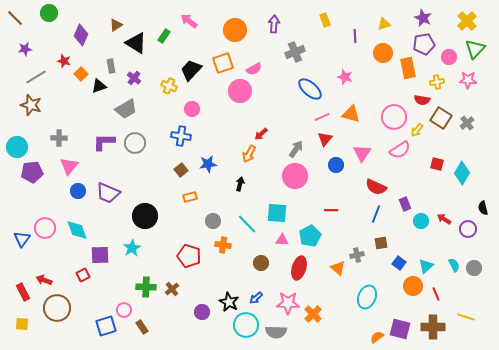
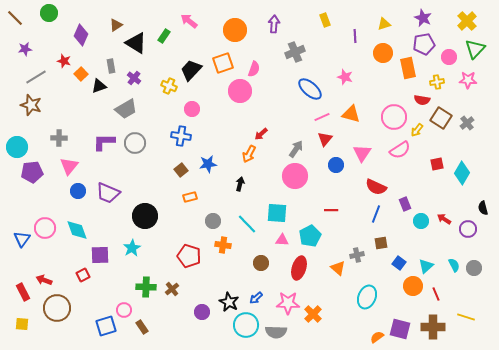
pink semicircle at (254, 69): rotated 42 degrees counterclockwise
red square at (437, 164): rotated 24 degrees counterclockwise
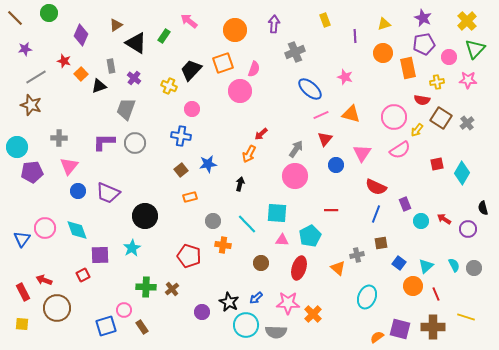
gray trapezoid at (126, 109): rotated 140 degrees clockwise
pink line at (322, 117): moved 1 px left, 2 px up
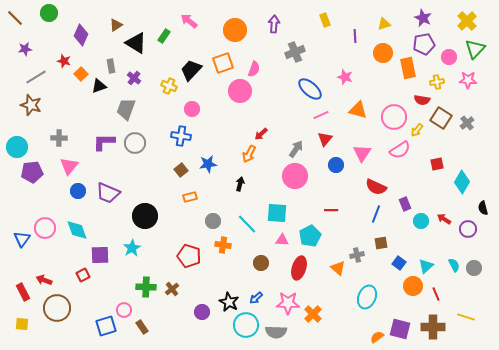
orange triangle at (351, 114): moved 7 px right, 4 px up
cyan diamond at (462, 173): moved 9 px down
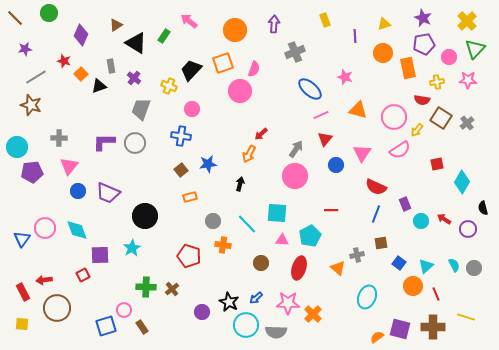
gray trapezoid at (126, 109): moved 15 px right
red arrow at (44, 280): rotated 28 degrees counterclockwise
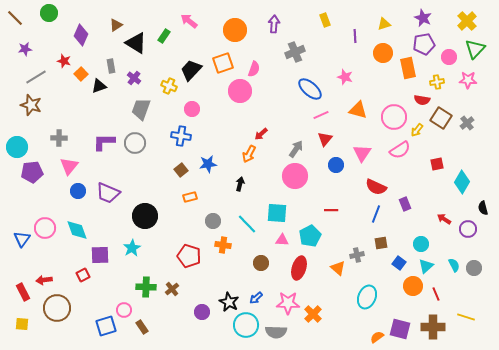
cyan circle at (421, 221): moved 23 px down
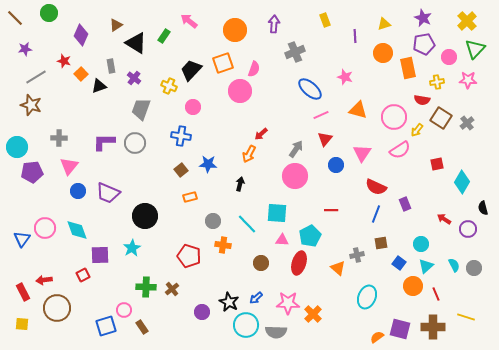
pink circle at (192, 109): moved 1 px right, 2 px up
blue star at (208, 164): rotated 12 degrees clockwise
red ellipse at (299, 268): moved 5 px up
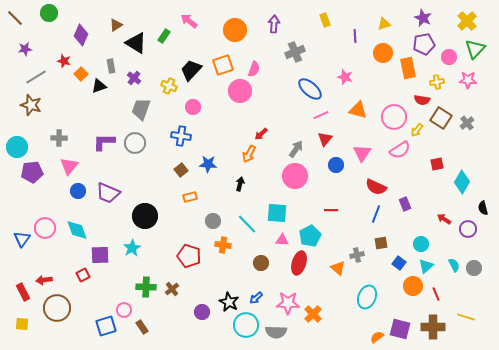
orange square at (223, 63): moved 2 px down
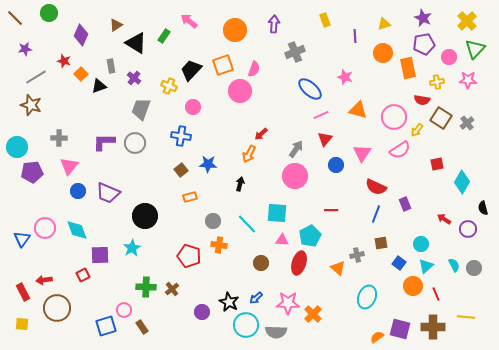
orange cross at (223, 245): moved 4 px left
yellow line at (466, 317): rotated 12 degrees counterclockwise
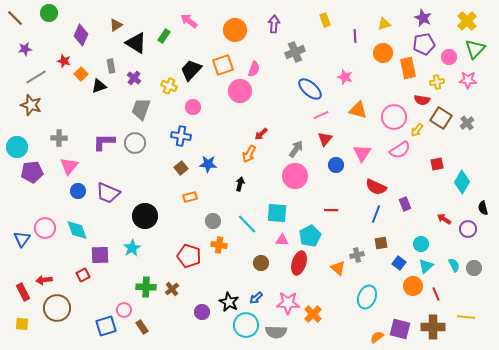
brown square at (181, 170): moved 2 px up
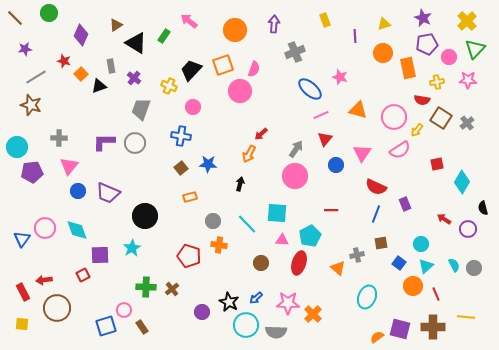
purple pentagon at (424, 44): moved 3 px right
pink star at (345, 77): moved 5 px left
